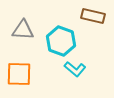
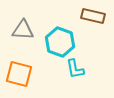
cyan hexagon: moved 1 px left, 1 px down
cyan L-shape: rotated 40 degrees clockwise
orange square: rotated 12 degrees clockwise
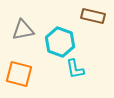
gray triangle: rotated 15 degrees counterclockwise
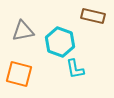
gray triangle: moved 1 px down
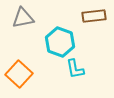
brown rectangle: moved 1 px right; rotated 20 degrees counterclockwise
gray triangle: moved 13 px up
orange square: rotated 28 degrees clockwise
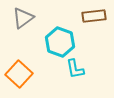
gray triangle: rotated 25 degrees counterclockwise
